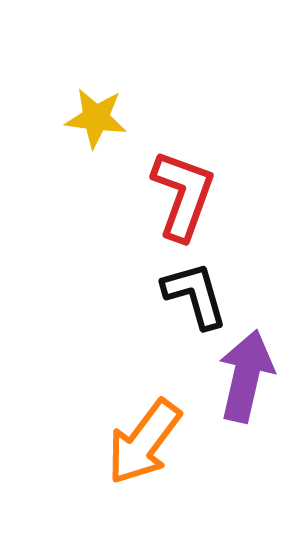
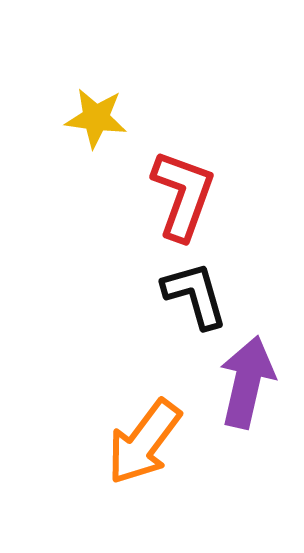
purple arrow: moved 1 px right, 6 px down
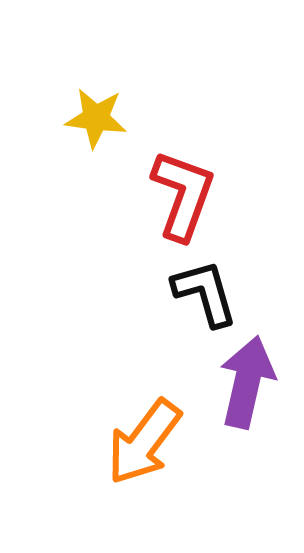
black L-shape: moved 10 px right, 2 px up
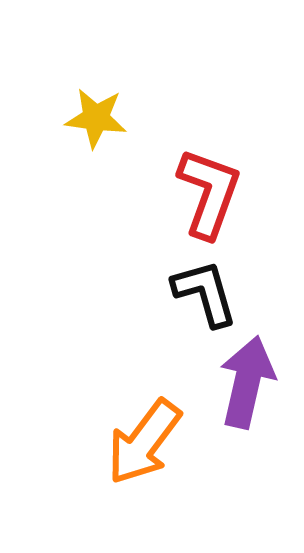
red L-shape: moved 26 px right, 2 px up
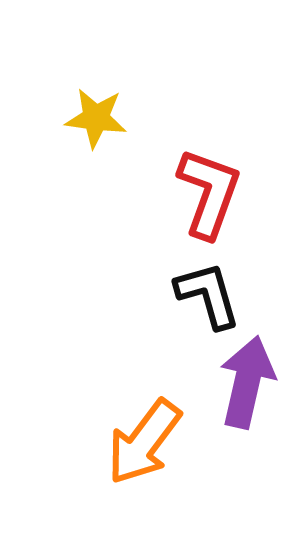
black L-shape: moved 3 px right, 2 px down
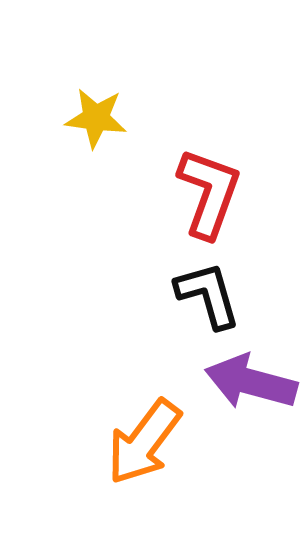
purple arrow: moved 4 px right; rotated 88 degrees counterclockwise
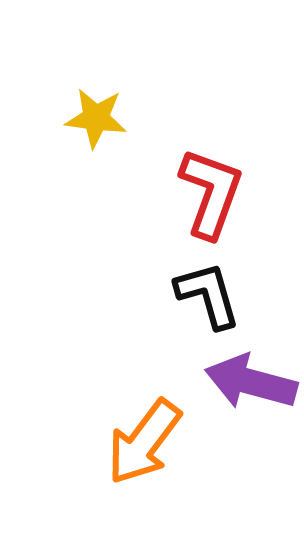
red L-shape: moved 2 px right
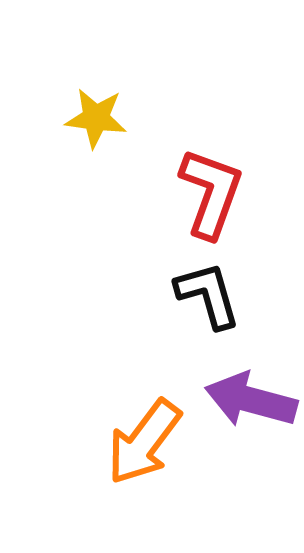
purple arrow: moved 18 px down
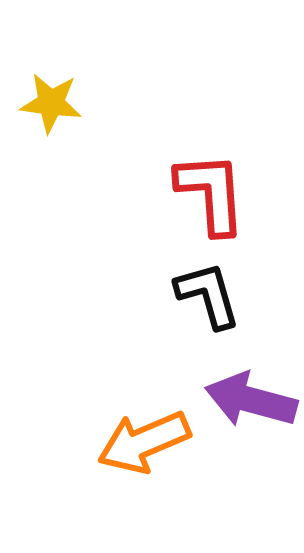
yellow star: moved 45 px left, 15 px up
red L-shape: rotated 24 degrees counterclockwise
orange arrow: rotated 30 degrees clockwise
